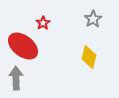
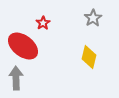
gray star: moved 1 px up
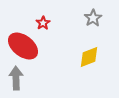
yellow diamond: rotated 55 degrees clockwise
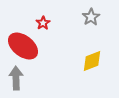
gray star: moved 2 px left, 1 px up
yellow diamond: moved 3 px right, 4 px down
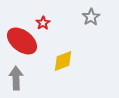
red ellipse: moved 1 px left, 5 px up
yellow diamond: moved 29 px left
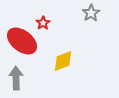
gray star: moved 4 px up
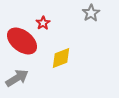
yellow diamond: moved 2 px left, 3 px up
gray arrow: moved 1 px right; rotated 60 degrees clockwise
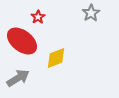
red star: moved 5 px left, 6 px up
yellow diamond: moved 5 px left
gray arrow: moved 1 px right
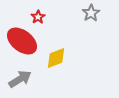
gray arrow: moved 2 px right, 1 px down
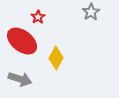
gray star: moved 1 px up
yellow diamond: rotated 40 degrees counterclockwise
gray arrow: rotated 50 degrees clockwise
